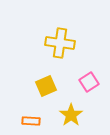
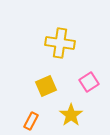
orange rectangle: rotated 66 degrees counterclockwise
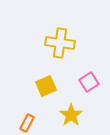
orange rectangle: moved 4 px left, 2 px down
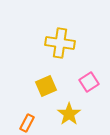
yellow star: moved 2 px left, 1 px up
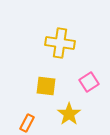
yellow square: rotated 30 degrees clockwise
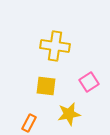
yellow cross: moved 5 px left, 3 px down
yellow star: rotated 25 degrees clockwise
orange rectangle: moved 2 px right
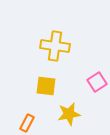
pink square: moved 8 px right
orange rectangle: moved 2 px left
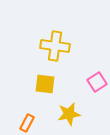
yellow square: moved 1 px left, 2 px up
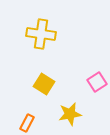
yellow cross: moved 14 px left, 12 px up
yellow square: moved 1 px left; rotated 25 degrees clockwise
yellow star: moved 1 px right
